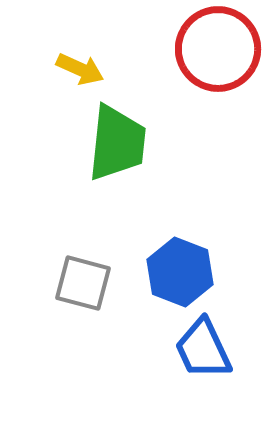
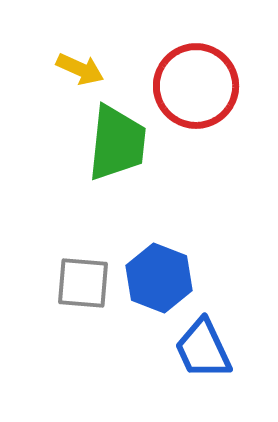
red circle: moved 22 px left, 37 px down
blue hexagon: moved 21 px left, 6 px down
gray square: rotated 10 degrees counterclockwise
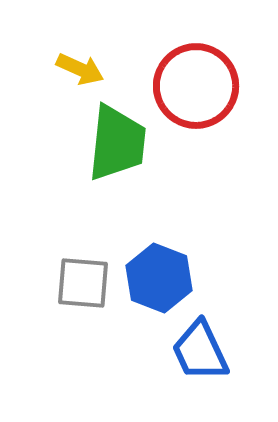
blue trapezoid: moved 3 px left, 2 px down
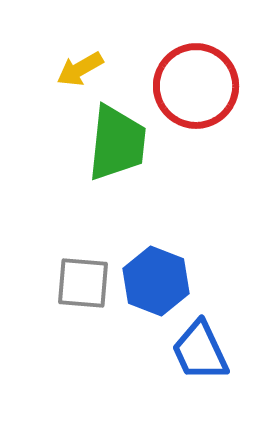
yellow arrow: rotated 126 degrees clockwise
blue hexagon: moved 3 px left, 3 px down
